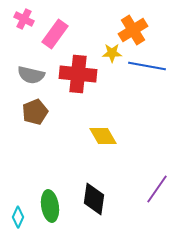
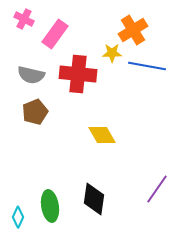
yellow diamond: moved 1 px left, 1 px up
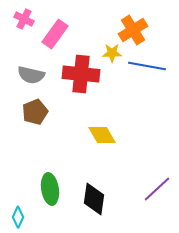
red cross: moved 3 px right
purple line: rotated 12 degrees clockwise
green ellipse: moved 17 px up
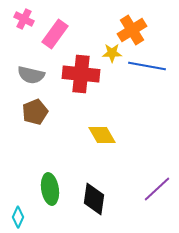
orange cross: moved 1 px left
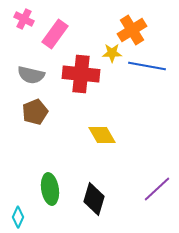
black diamond: rotated 8 degrees clockwise
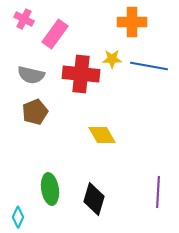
orange cross: moved 8 px up; rotated 32 degrees clockwise
yellow star: moved 6 px down
blue line: moved 2 px right
purple line: moved 1 px right, 3 px down; rotated 44 degrees counterclockwise
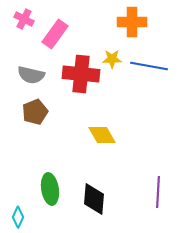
black diamond: rotated 12 degrees counterclockwise
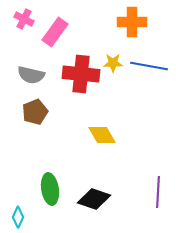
pink rectangle: moved 2 px up
yellow star: moved 1 px right, 4 px down
black diamond: rotated 76 degrees counterclockwise
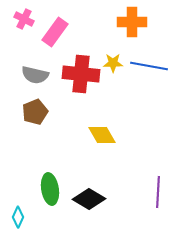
gray semicircle: moved 4 px right
black diamond: moved 5 px left; rotated 12 degrees clockwise
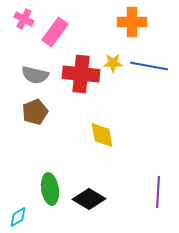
yellow diamond: rotated 20 degrees clockwise
cyan diamond: rotated 35 degrees clockwise
